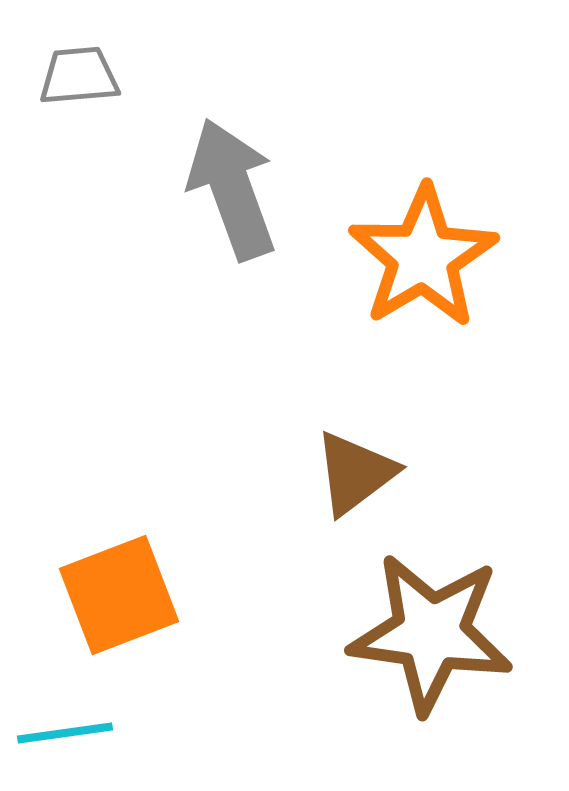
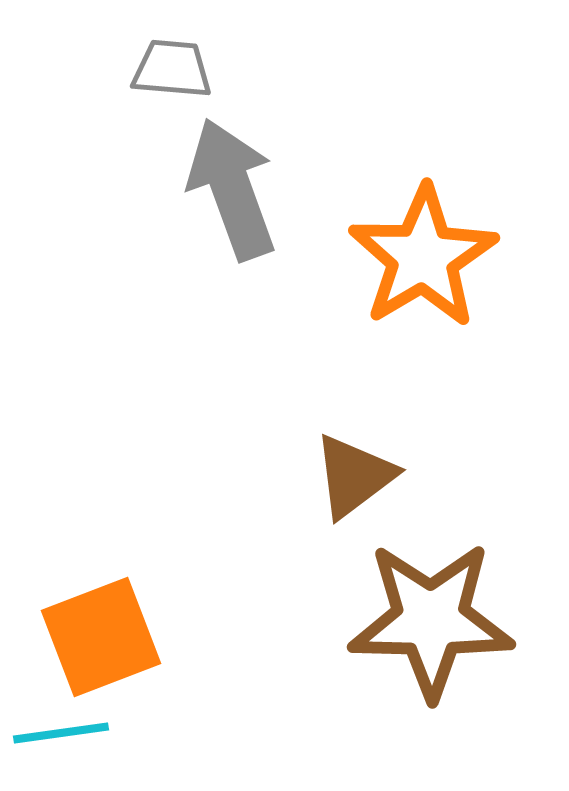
gray trapezoid: moved 93 px right, 7 px up; rotated 10 degrees clockwise
brown triangle: moved 1 px left, 3 px down
orange square: moved 18 px left, 42 px down
brown star: moved 13 px up; rotated 7 degrees counterclockwise
cyan line: moved 4 px left
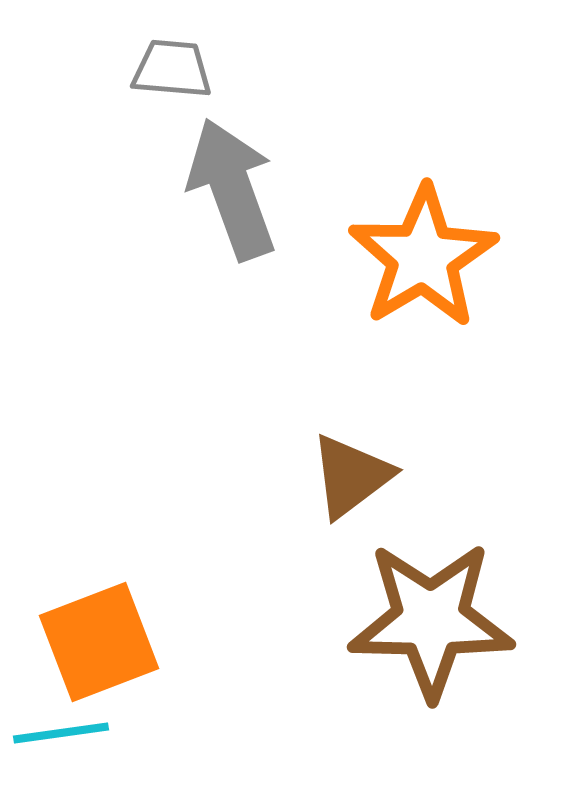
brown triangle: moved 3 px left
orange square: moved 2 px left, 5 px down
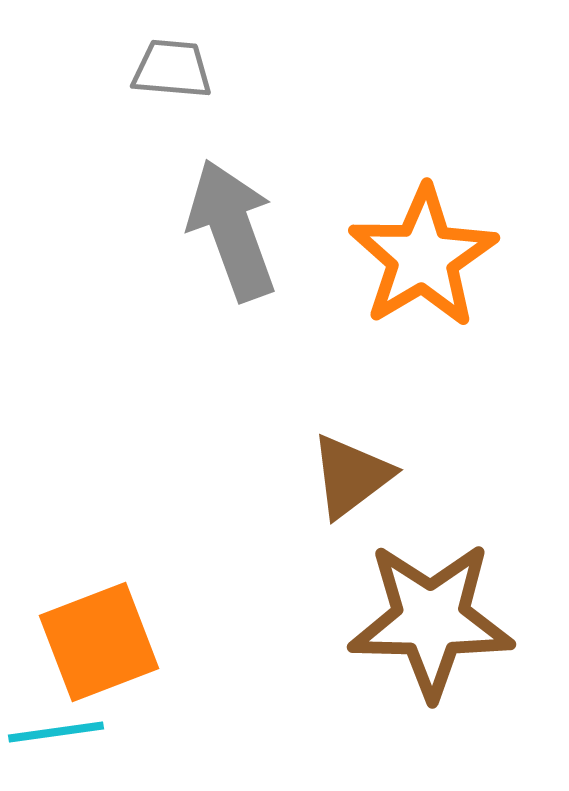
gray arrow: moved 41 px down
cyan line: moved 5 px left, 1 px up
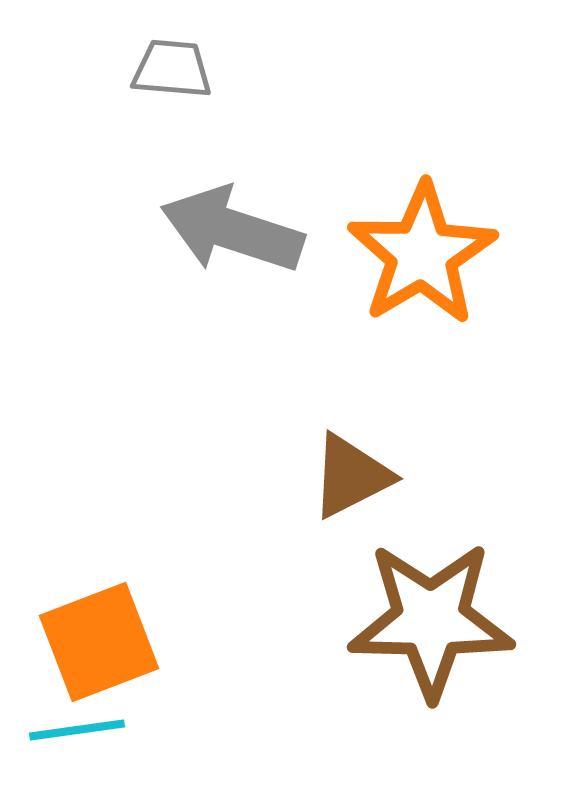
gray arrow: rotated 52 degrees counterclockwise
orange star: moved 1 px left, 3 px up
brown triangle: rotated 10 degrees clockwise
cyan line: moved 21 px right, 2 px up
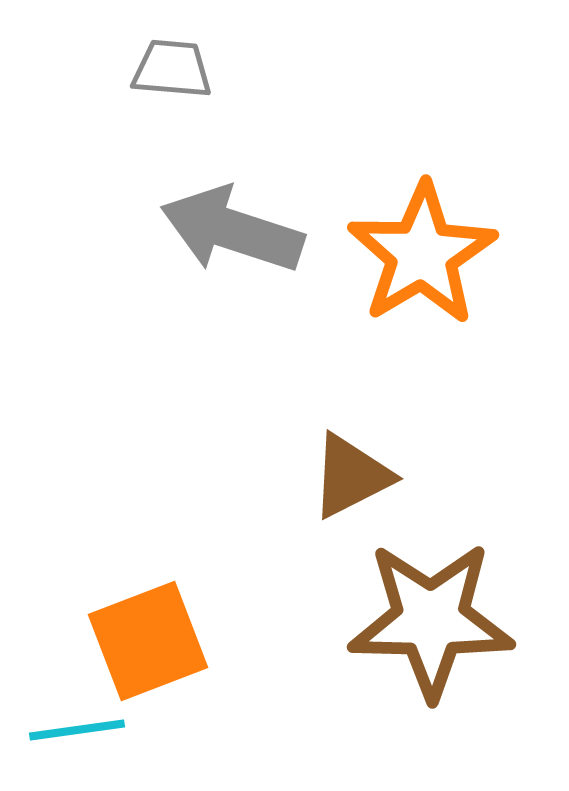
orange square: moved 49 px right, 1 px up
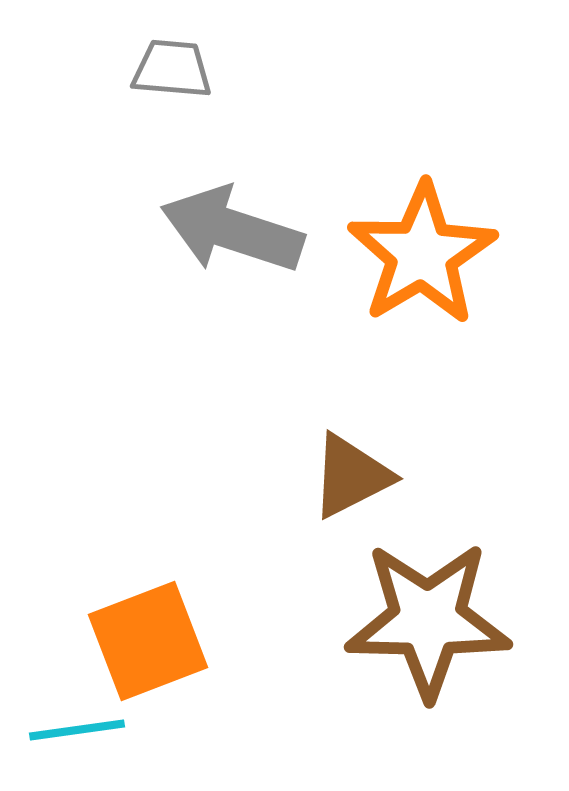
brown star: moved 3 px left
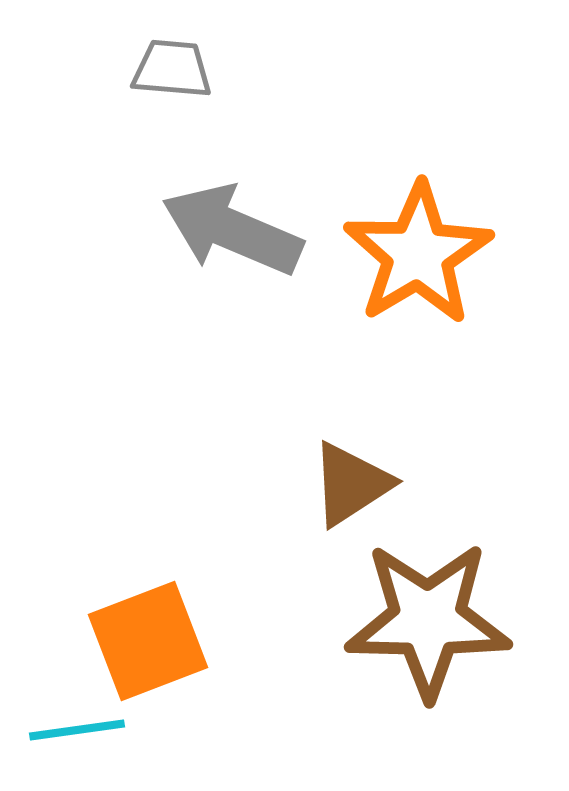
gray arrow: rotated 5 degrees clockwise
orange star: moved 4 px left
brown triangle: moved 8 px down; rotated 6 degrees counterclockwise
